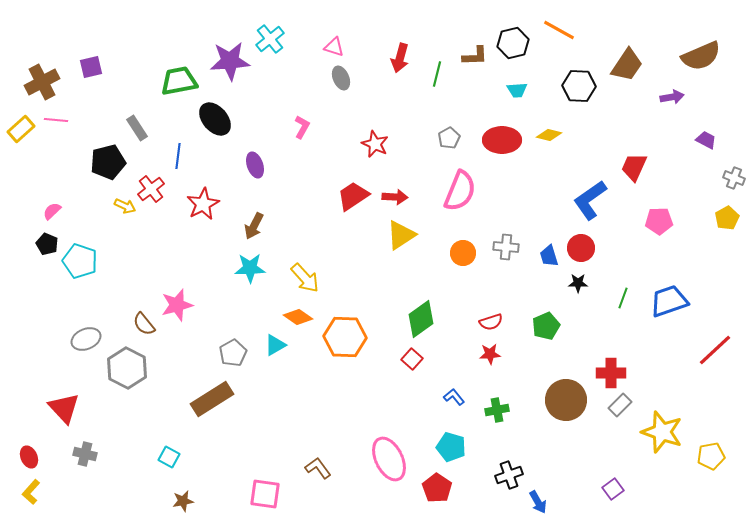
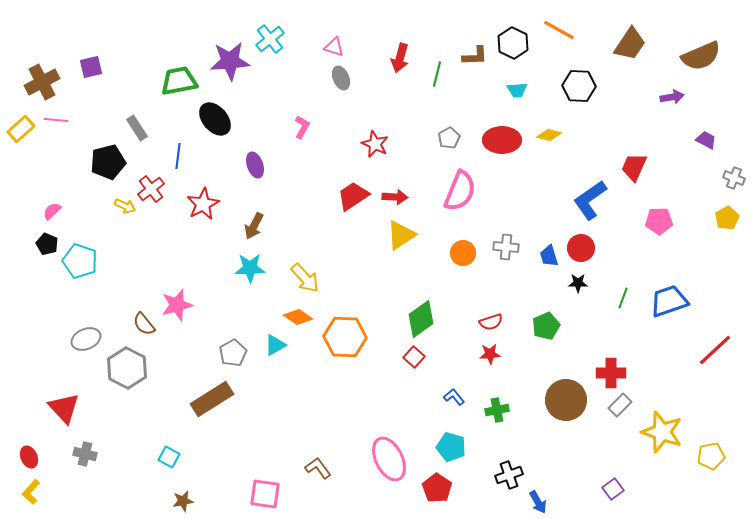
black hexagon at (513, 43): rotated 20 degrees counterclockwise
brown trapezoid at (627, 65): moved 3 px right, 21 px up
red square at (412, 359): moved 2 px right, 2 px up
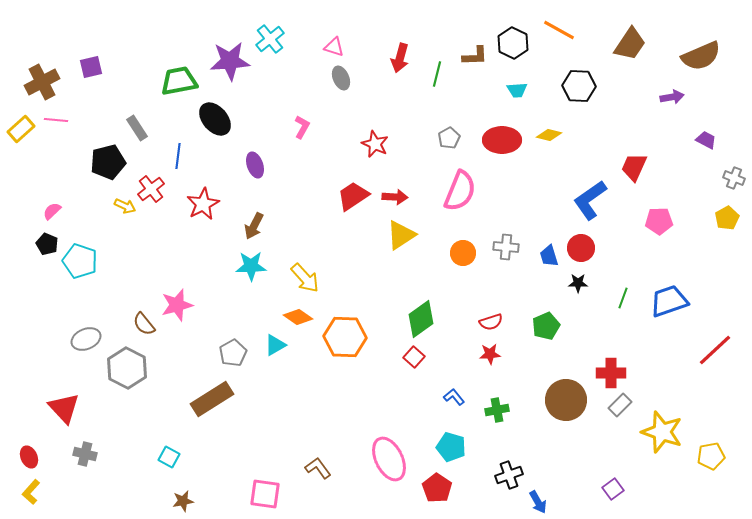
cyan star at (250, 268): moved 1 px right, 2 px up
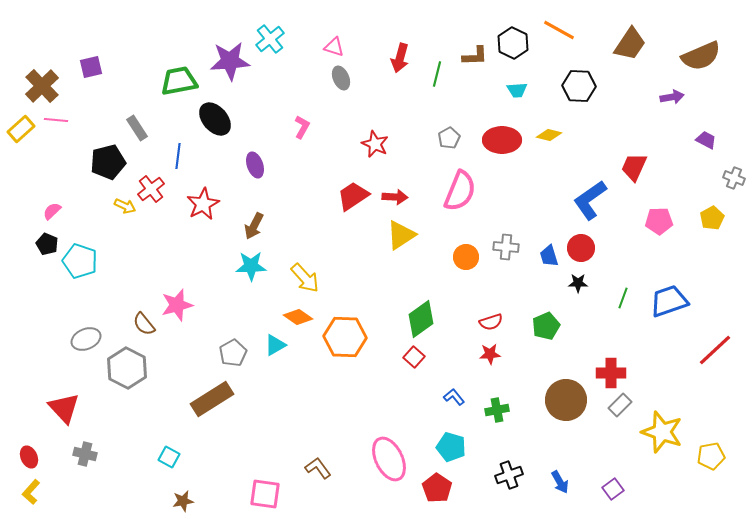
brown cross at (42, 82): moved 4 px down; rotated 16 degrees counterclockwise
yellow pentagon at (727, 218): moved 15 px left
orange circle at (463, 253): moved 3 px right, 4 px down
blue arrow at (538, 502): moved 22 px right, 20 px up
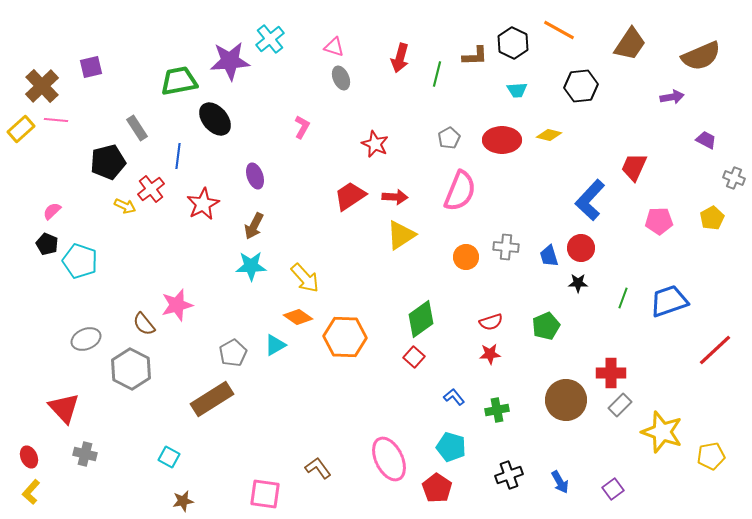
black hexagon at (579, 86): moved 2 px right; rotated 8 degrees counterclockwise
purple ellipse at (255, 165): moved 11 px down
red trapezoid at (353, 196): moved 3 px left
blue L-shape at (590, 200): rotated 12 degrees counterclockwise
gray hexagon at (127, 368): moved 4 px right, 1 px down
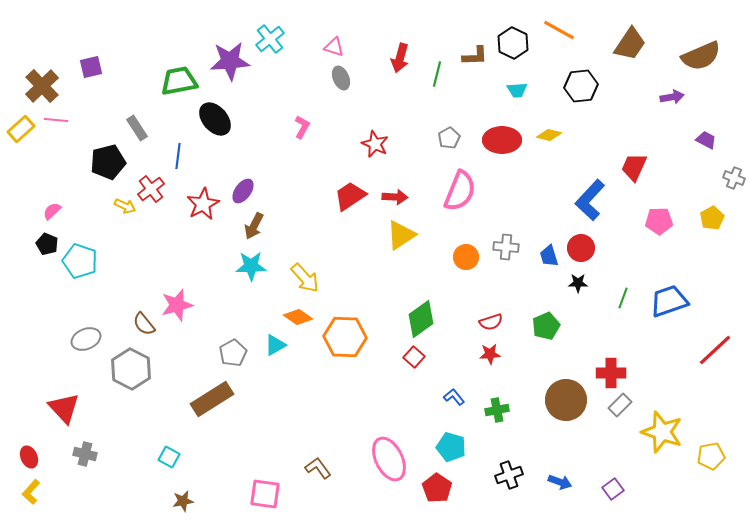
purple ellipse at (255, 176): moved 12 px left, 15 px down; rotated 55 degrees clockwise
blue arrow at (560, 482): rotated 40 degrees counterclockwise
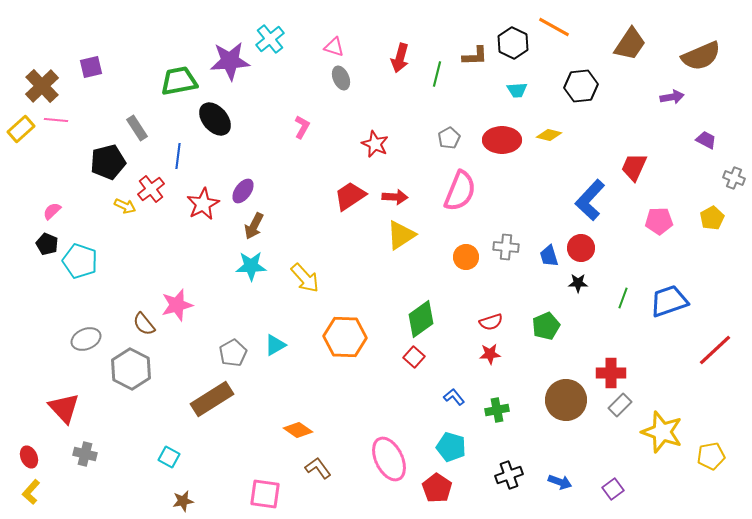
orange line at (559, 30): moved 5 px left, 3 px up
orange diamond at (298, 317): moved 113 px down
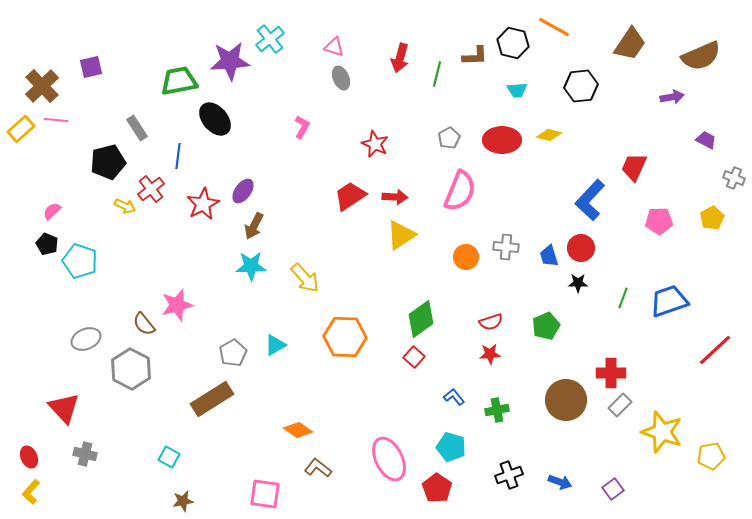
black hexagon at (513, 43): rotated 12 degrees counterclockwise
brown L-shape at (318, 468): rotated 16 degrees counterclockwise
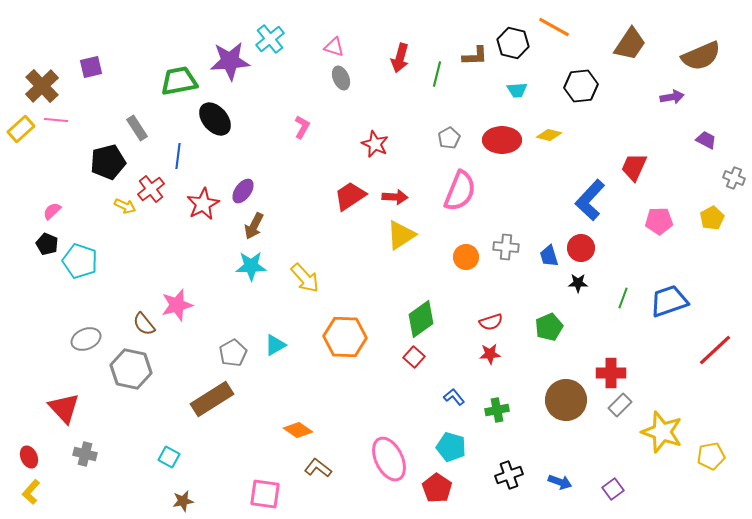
green pentagon at (546, 326): moved 3 px right, 1 px down
gray hexagon at (131, 369): rotated 15 degrees counterclockwise
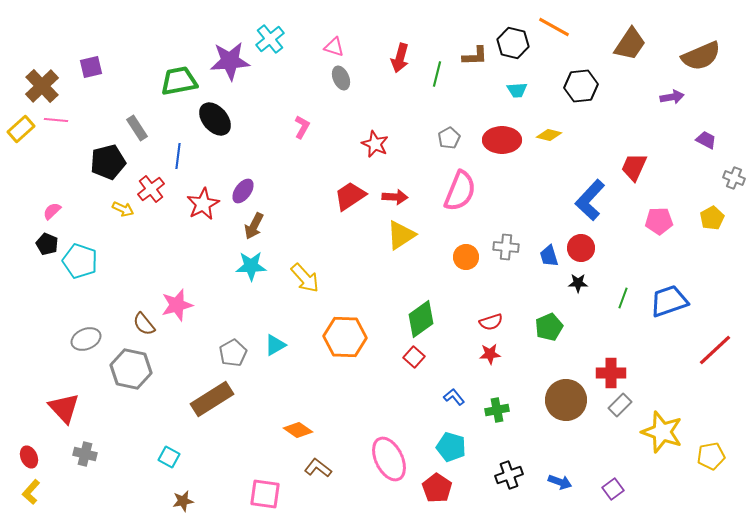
yellow arrow at (125, 206): moved 2 px left, 3 px down
